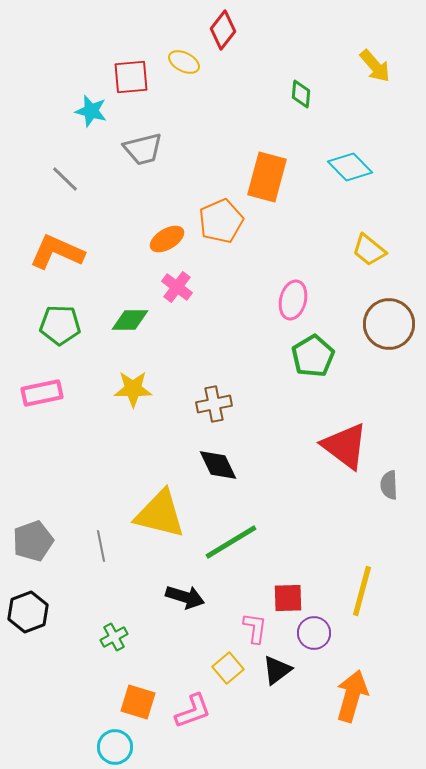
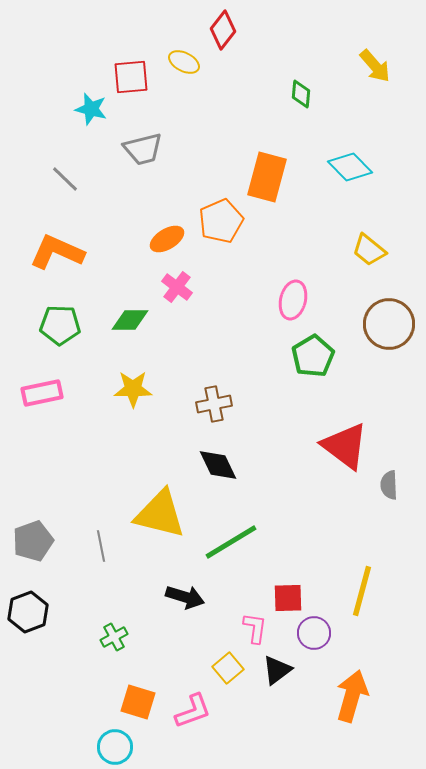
cyan star at (91, 111): moved 2 px up
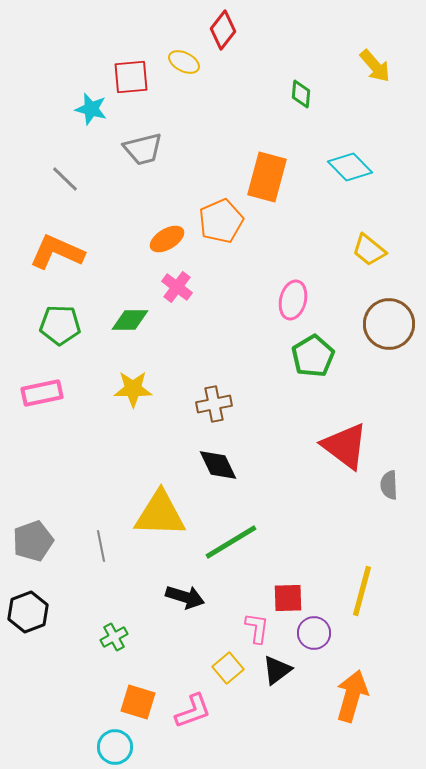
yellow triangle at (160, 514): rotated 12 degrees counterclockwise
pink L-shape at (255, 628): moved 2 px right
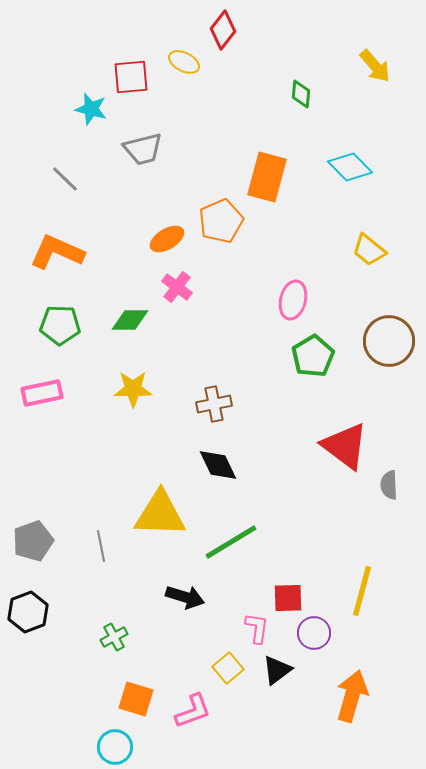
brown circle at (389, 324): moved 17 px down
orange square at (138, 702): moved 2 px left, 3 px up
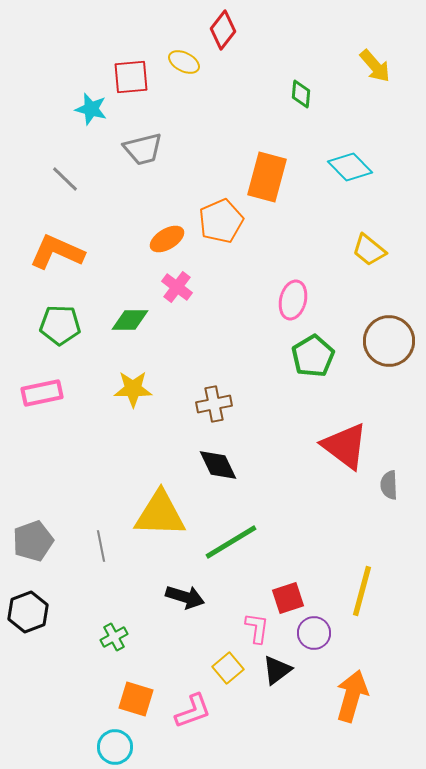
red square at (288, 598): rotated 16 degrees counterclockwise
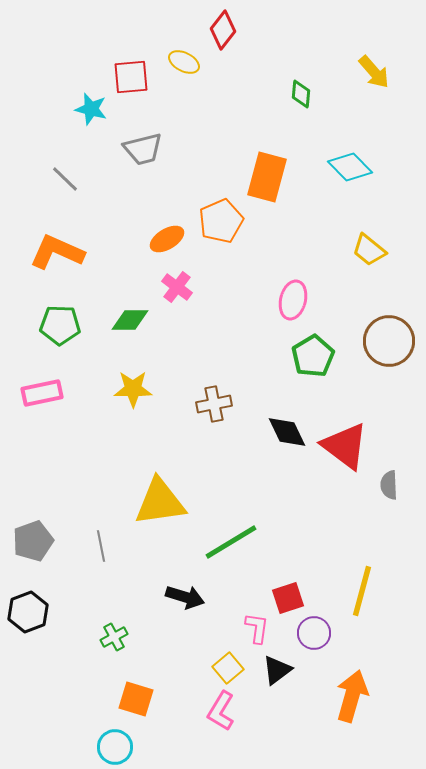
yellow arrow at (375, 66): moved 1 px left, 6 px down
black diamond at (218, 465): moved 69 px right, 33 px up
yellow triangle at (160, 514): moved 12 px up; rotated 10 degrees counterclockwise
pink L-shape at (193, 711): moved 28 px right; rotated 141 degrees clockwise
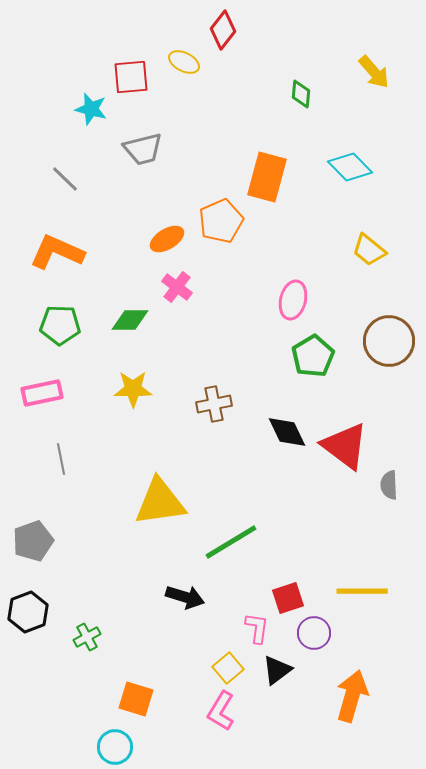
gray line at (101, 546): moved 40 px left, 87 px up
yellow line at (362, 591): rotated 75 degrees clockwise
green cross at (114, 637): moved 27 px left
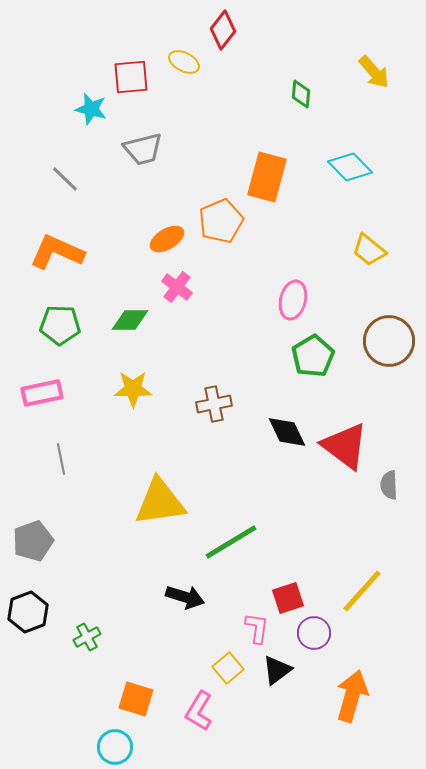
yellow line at (362, 591): rotated 48 degrees counterclockwise
pink L-shape at (221, 711): moved 22 px left
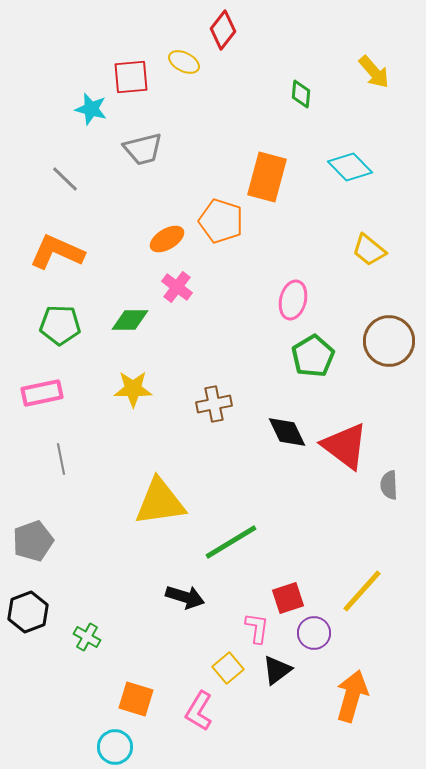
orange pentagon at (221, 221): rotated 30 degrees counterclockwise
green cross at (87, 637): rotated 32 degrees counterclockwise
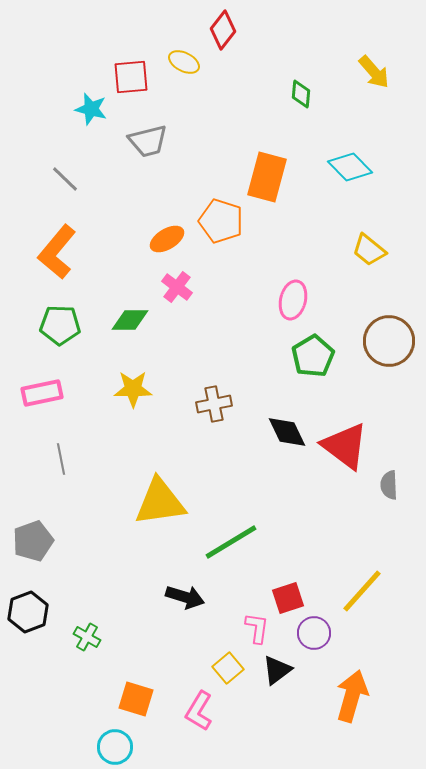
gray trapezoid at (143, 149): moved 5 px right, 8 px up
orange L-shape at (57, 252): rotated 74 degrees counterclockwise
